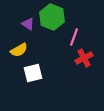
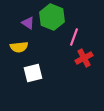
purple triangle: moved 1 px up
yellow semicircle: moved 3 px up; rotated 24 degrees clockwise
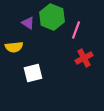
pink line: moved 2 px right, 7 px up
yellow semicircle: moved 5 px left
